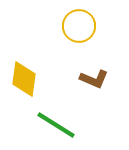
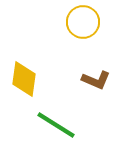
yellow circle: moved 4 px right, 4 px up
brown L-shape: moved 2 px right, 1 px down
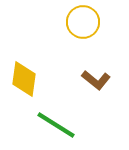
brown L-shape: rotated 16 degrees clockwise
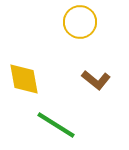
yellow circle: moved 3 px left
yellow diamond: rotated 18 degrees counterclockwise
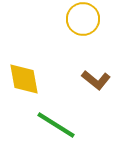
yellow circle: moved 3 px right, 3 px up
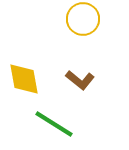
brown L-shape: moved 16 px left
green line: moved 2 px left, 1 px up
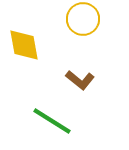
yellow diamond: moved 34 px up
green line: moved 2 px left, 3 px up
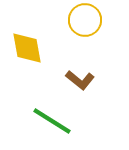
yellow circle: moved 2 px right, 1 px down
yellow diamond: moved 3 px right, 3 px down
